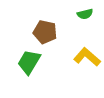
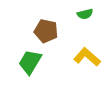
brown pentagon: moved 1 px right, 1 px up
green trapezoid: moved 1 px right
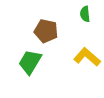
green semicircle: rotated 98 degrees clockwise
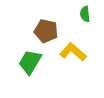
yellow L-shape: moved 14 px left, 5 px up
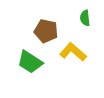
green semicircle: moved 4 px down
green trapezoid: rotated 88 degrees counterclockwise
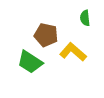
brown pentagon: moved 4 px down
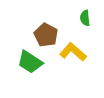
brown pentagon: rotated 15 degrees clockwise
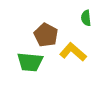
green semicircle: moved 1 px right
green trapezoid: rotated 28 degrees counterclockwise
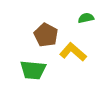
green semicircle: rotated 84 degrees clockwise
green trapezoid: moved 3 px right, 8 px down
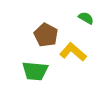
green semicircle: rotated 42 degrees clockwise
green trapezoid: moved 2 px right, 1 px down
